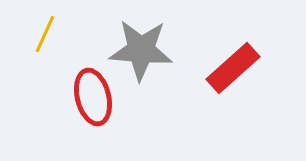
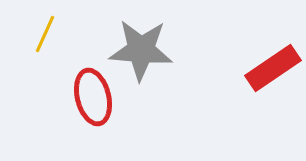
red rectangle: moved 40 px right; rotated 8 degrees clockwise
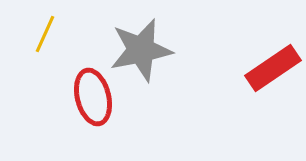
gray star: rotated 16 degrees counterclockwise
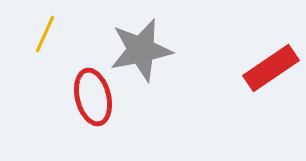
red rectangle: moved 2 px left
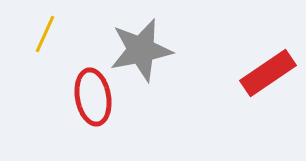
red rectangle: moved 3 px left, 5 px down
red ellipse: rotated 4 degrees clockwise
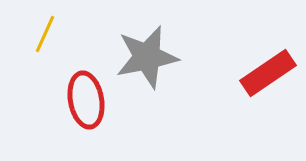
gray star: moved 6 px right, 7 px down
red ellipse: moved 7 px left, 3 px down
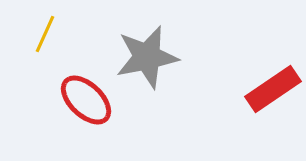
red rectangle: moved 5 px right, 16 px down
red ellipse: rotated 36 degrees counterclockwise
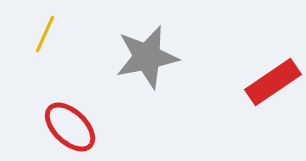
red rectangle: moved 7 px up
red ellipse: moved 16 px left, 27 px down
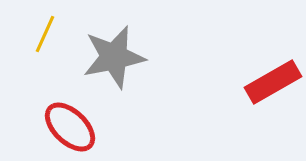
gray star: moved 33 px left
red rectangle: rotated 4 degrees clockwise
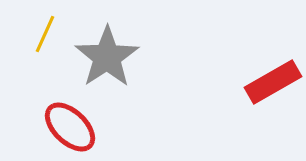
gray star: moved 7 px left; rotated 22 degrees counterclockwise
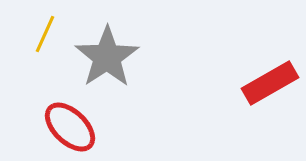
red rectangle: moved 3 px left, 1 px down
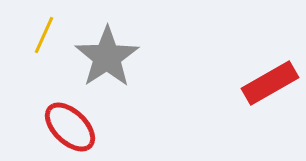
yellow line: moved 1 px left, 1 px down
